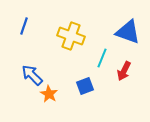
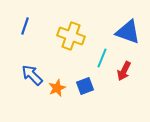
blue line: moved 1 px right
orange star: moved 8 px right, 6 px up; rotated 18 degrees clockwise
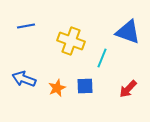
blue line: moved 1 px right; rotated 60 degrees clockwise
yellow cross: moved 5 px down
red arrow: moved 4 px right, 18 px down; rotated 18 degrees clockwise
blue arrow: moved 8 px left, 4 px down; rotated 25 degrees counterclockwise
blue square: rotated 18 degrees clockwise
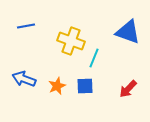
cyan line: moved 8 px left
orange star: moved 2 px up
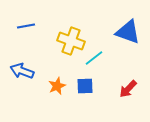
cyan line: rotated 30 degrees clockwise
blue arrow: moved 2 px left, 8 px up
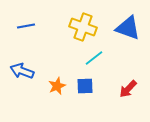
blue triangle: moved 4 px up
yellow cross: moved 12 px right, 14 px up
